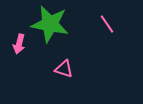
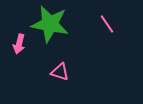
pink triangle: moved 4 px left, 3 px down
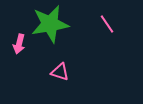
green star: rotated 21 degrees counterclockwise
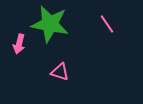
green star: rotated 21 degrees clockwise
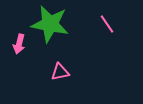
pink triangle: rotated 30 degrees counterclockwise
